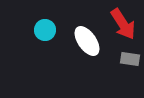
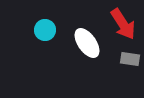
white ellipse: moved 2 px down
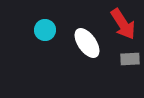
gray rectangle: rotated 12 degrees counterclockwise
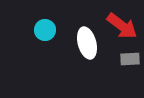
red arrow: moved 1 px left, 2 px down; rotated 20 degrees counterclockwise
white ellipse: rotated 20 degrees clockwise
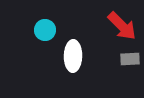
red arrow: rotated 8 degrees clockwise
white ellipse: moved 14 px left, 13 px down; rotated 16 degrees clockwise
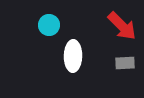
cyan circle: moved 4 px right, 5 px up
gray rectangle: moved 5 px left, 4 px down
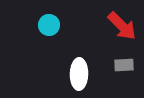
white ellipse: moved 6 px right, 18 px down
gray rectangle: moved 1 px left, 2 px down
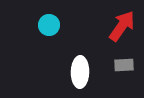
red arrow: rotated 100 degrees counterclockwise
white ellipse: moved 1 px right, 2 px up
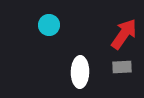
red arrow: moved 2 px right, 8 px down
gray rectangle: moved 2 px left, 2 px down
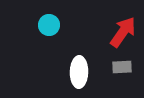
red arrow: moved 1 px left, 2 px up
white ellipse: moved 1 px left
